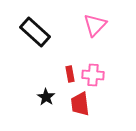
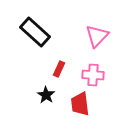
pink triangle: moved 2 px right, 11 px down
red rectangle: moved 11 px left, 5 px up; rotated 35 degrees clockwise
black star: moved 2 px up
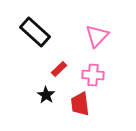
red rectangle: rotated 21 degrees clockwise
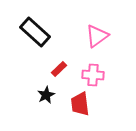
pink triangle: rotated 10 degrees clockwise
black star: rotated 12 degrees clockwise
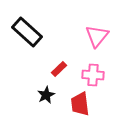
black rectangle: moved 8 px left
pink triangle: rotated 15 degrees counterclockwise
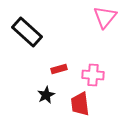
pink triangle: moved 8 px right, 19 px up
red rectangle: rotated 28 degrees clockwise
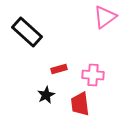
pink triangle: rotated 15 degrees clockwise
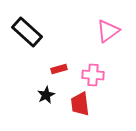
pink triangle: moved 3 px right, 14 px down
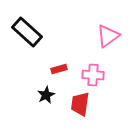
pink triangle: moved 5 px down
red trapezoid: rotated 15 degrees clockwise
